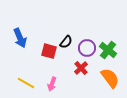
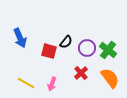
red cross: moved 5 px down
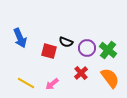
black semicircle: rotated 72 degrees clockwise
pink arrow: rotated 32 degrees clockwise
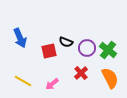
red square: rotated 28 degrees counterclockwise
orange semicircle: rotated 10 degrees clockwise
yellow line: moved 3 px left, 2 px up
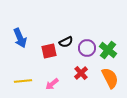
black semicircle: rotated 48 degrees counterclockwise
yellow line: rotated 36 degrees counterclockwise
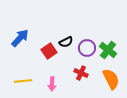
blue arrow: rotated 114 degrees counterclockwise
red square: rotated 21 degrees counterclockwise
red cross: rotated 24 degrees counterclockwise
orange semicircle: moved 1 px right, 1 px down
pink arrow: rotated 48 degrees counterclockwise
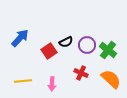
purple circle: moved 3 px up
orange semicircle: rotated 20 degrees counterclockwise
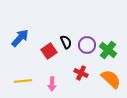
black semicircle: rotated 88 degrees counterclockwise
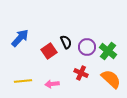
purple circle: moved 2 px down
green cross: moved 1 px down
pink arrow: rotated 80 degrees clockwise
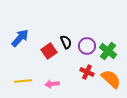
purple circle: moved 1 px up
red cross: moved 6 px right, 1 px up
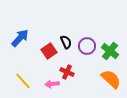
green cross: moved 2 px right
red cross: moved 20 px left
yellow line: rotated 54 degrees clockwise
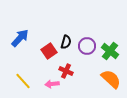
black semicircle: rotated 40 degrees clockwise
red cross: moved 1 px left, 1 px up
